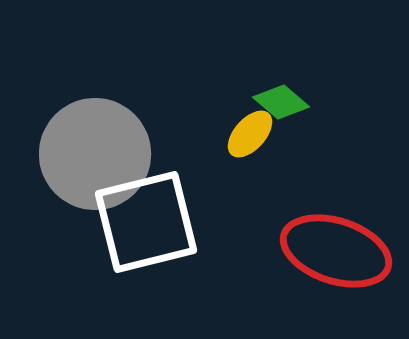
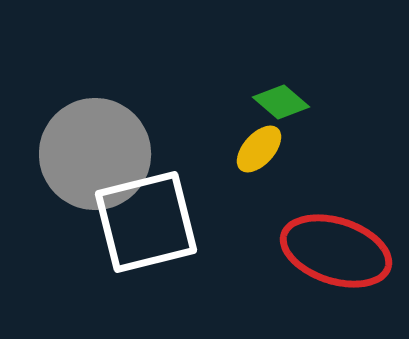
yellow ellipse: moved 9 px right, 15 px down
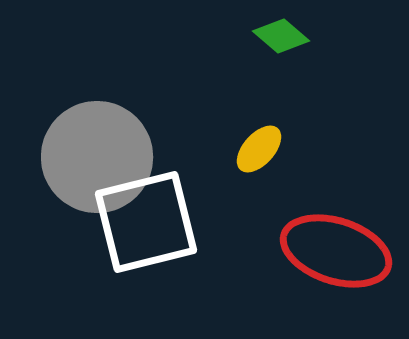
green diamond: moved 66 px up
gray circle: moved 2 px right, 3 px down
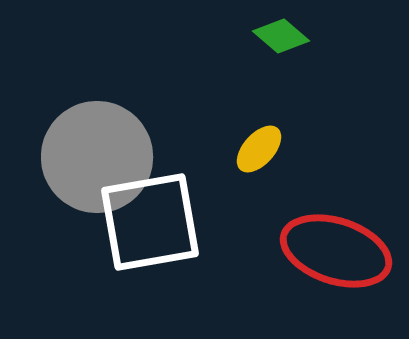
white square: moved 4 px right; rotated 4 degrees clockwise
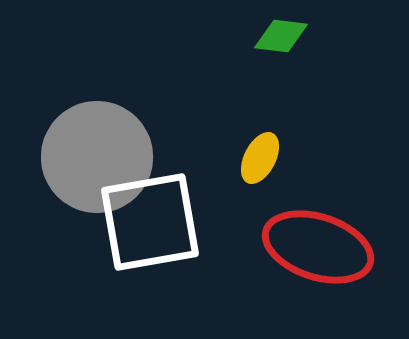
green diamond: rotated 34 degrees counterclockwise
yellow ellipse: moved 1 px right, 9 px down; rotated 15 degrees counterclockwise
red ellipse: moved 18 px left, 4 px up
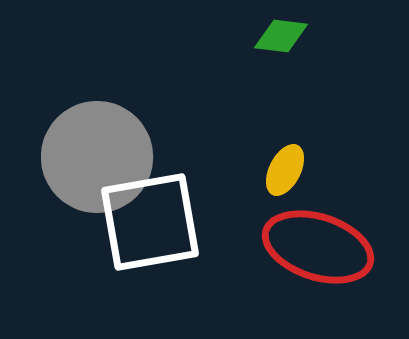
yellow ellipse: moved 25 px right, 12 px down
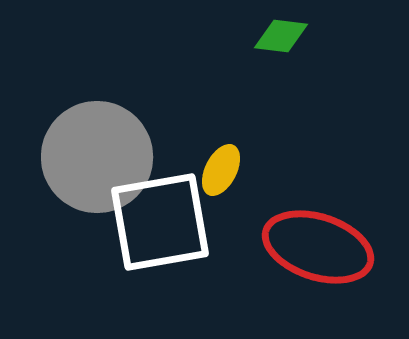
yellow ellipse: moved 64 px left
white square: moved 10 px right
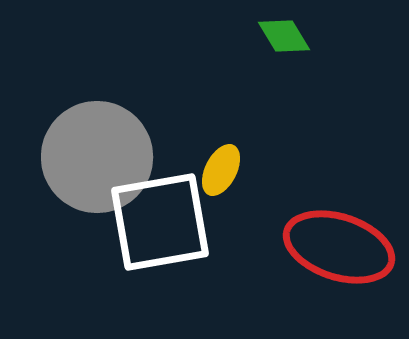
green diamond: moved 3 px right; rotated 52 degrees clockwise
red ellipse: moved 21 px right
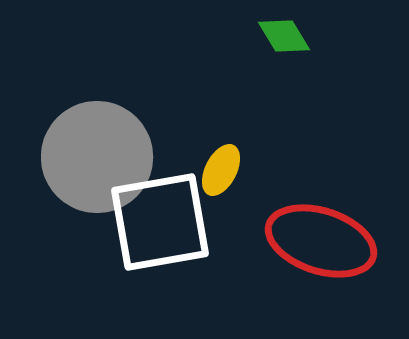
red ellipse: moved 18 px left, 6 px up
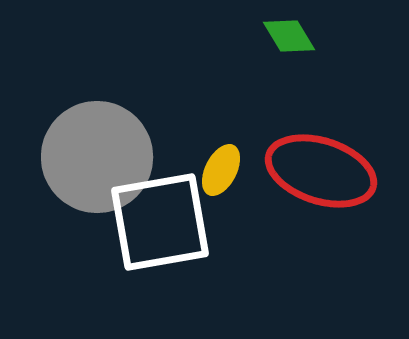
green diamond: moved 5 px right
red ellipse: moved 70 px up
